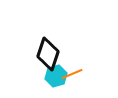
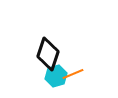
orange line: moved 1 px right
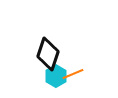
cyan hexagon: rotated 15 degrees counterclockwise
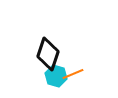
cyan hexagon: rotated 15 degrees counterclockwise
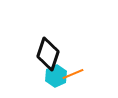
cyan hexagon: rotated 20 degrees clockwise
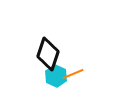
cyan hexagon: rotated 10 degrees counterclockwise
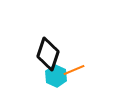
orange line: moved 1 px right, 4 px up
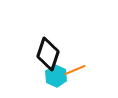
orange line: moved 1 px right
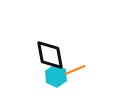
black diamond: moved 2 px right, 1 px down; rotated 28 degrees counterclockwise
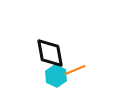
black diamond: moved 2 px up
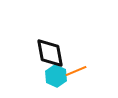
orange line: moved 1 px right, 1 px down
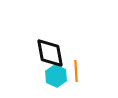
orange line: rotated 70 degrees counterclockwise
